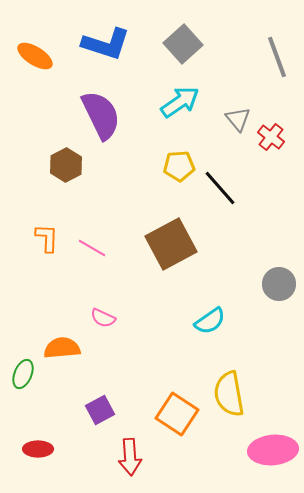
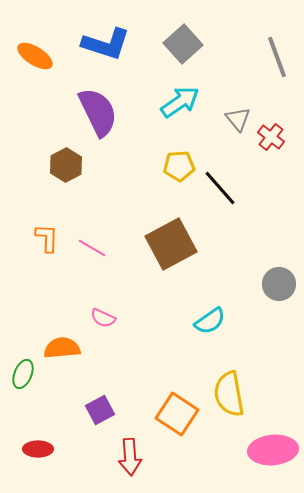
purple semicircle: moved 3 px left, 3 px up
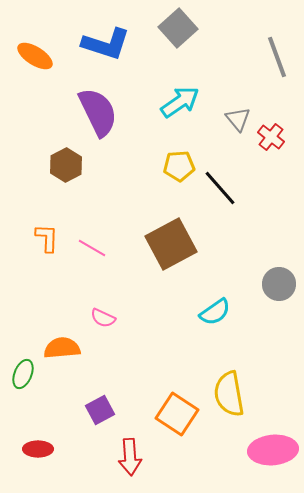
gray square: moved 5 px left, 16 px up
cyan semicircle: moved 5 px right, 9 px up
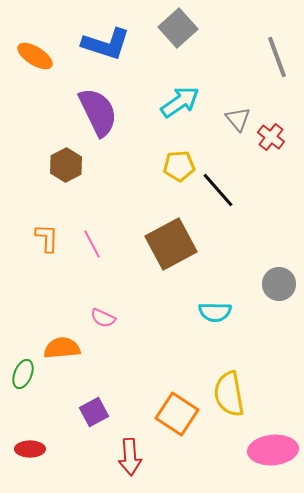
black line: moved 2 px left, 2 px down
pink line: moved 4 px up; rotated 32 degrees clockwise
cyan semicircle: rotated 36 degrees clockwise
purple square: moved 6 px left, 2 px down
red ellipse: moved 8 px left
